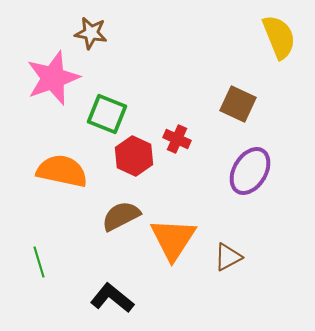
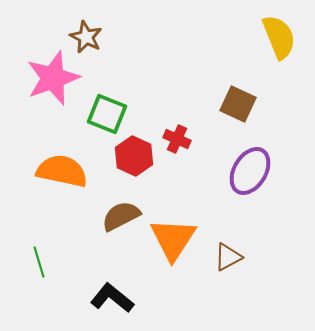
brown star: moved 5 px left, 4 px down; rotated 16 degrees clockwise
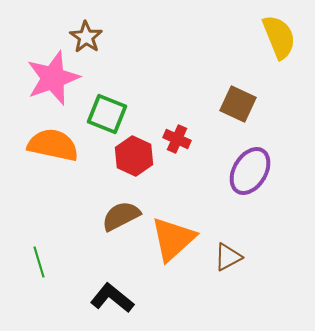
brown star: rotated 8 degrees clockwise
orange semicircle: moved 9 px left, 26 px up
orange triangle: rotated 15 degrees clockwise
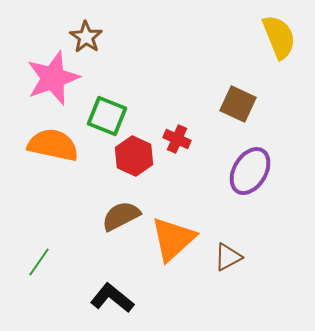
green square: moved 2 px down
green line: rotated 52 degrees clockwise
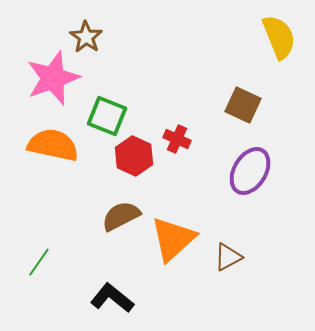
brown square: moved 5 px right, 1 px down
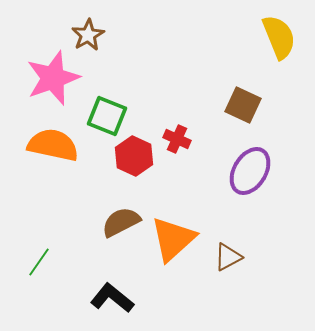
brown star: moved 2 px right, 2 px up; rotated 8 degrees clockwise
brown semicircle: moved 6 px down
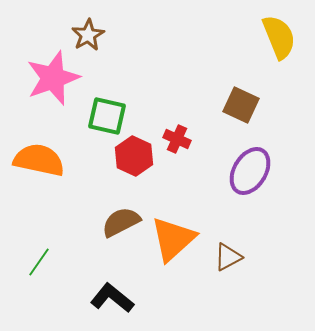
brown square: moved 2 px left
green square: rotated 9 degrees counterclockwise
orange semicircle: moved 14 px left, 15 px down
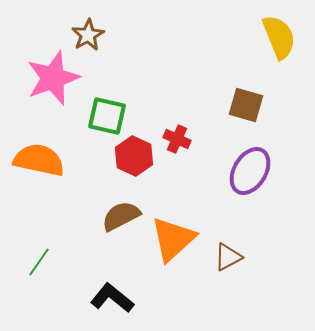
brown square: moved 5 px right; rotated 9 degrees counterclockwise
brown semicircle: moved 6 px up
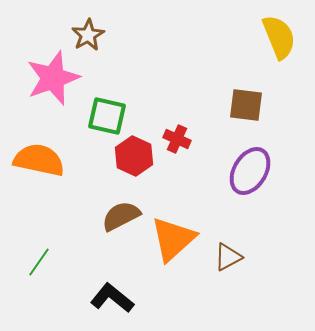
brown square: rotated 9 degrees counterclockwise
